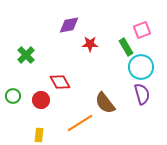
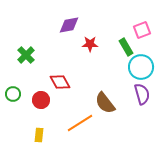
green circle: moved 2 px up
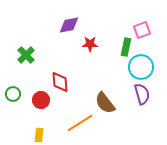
green rectangle: rotated 42 degrees clockwise
red diamond: rotated 25 degrees clockwise
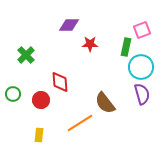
purple diamond: rotated 10 degrees clockwise
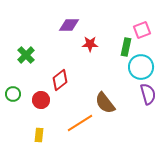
red diamond: moved 2 px up; rotated 55 degrees clockwise
purple semicircle: moved 6 px right
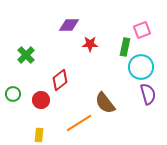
green rectangle: moved 1 px left
orange line: moved 1 px left
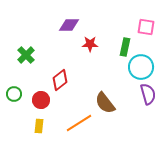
pink square: moved 4 px right, 3 px up; rotated 30 degrees clockwise
green circle: moved 1 px right
yellow rectangle: moved 9 px up
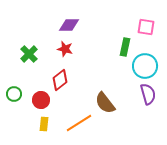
red star: moved 25 px left, 5 px down; rotated 14 degrees clockwise
green cross: moved 3 px right, 1 px up
cyan circle: moved 4 px right, 1 px up
yellow rectangle: moved 5 px right, 2 px up
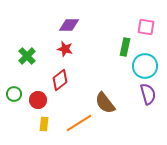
green cross: moved 2 px left, 2 px down
red circle: moved 3 px left
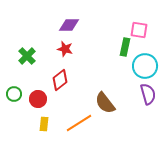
pink square: moved 7 px left, 3 px down
red circle: moved 1 px up
